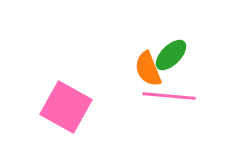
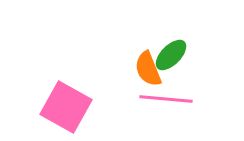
pink line: moved 3 px left, 3 px down
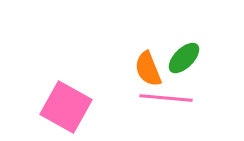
green ellipse: moved 13 px right, 3 px down
pink line: moved 1 px up
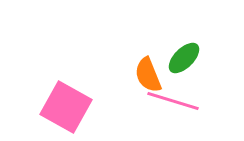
orange semicircle: moved 6 px down
pink line: moved 7 px right, 3 px down; rotated 12 degrees clockwise
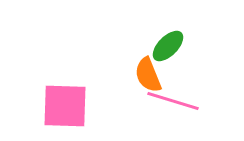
green ellipse: moved 16 px left, 12 px up
pink square: moved 1 px left, 1 px up; rotated 27 degrees counterclockwise
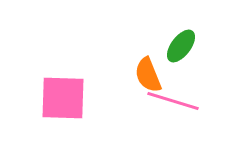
green ellipse: moved 13 px right; rotated 8 degrees counterclockwise
pink square: moved 2 px left, 8 px up
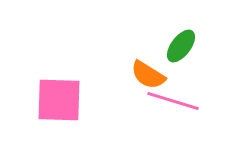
orange semicircle: rotated 36 degrees counterclockwise
pink square: moved 4 px left, 2 px down
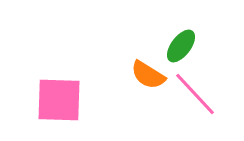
pink line: moved 22 px right, 7 px up; rotated 30 degrees clockwise
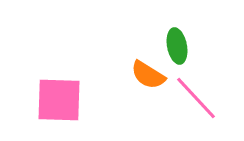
green ellipse: moved 4 px left; rotated 48 degrees counterclockwise
pink line: moved 1 px right, 4 px down
